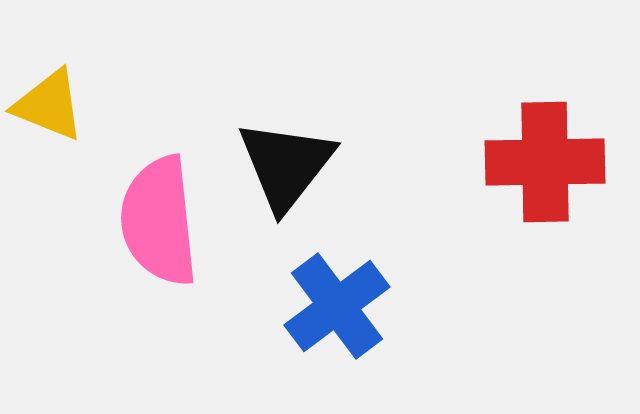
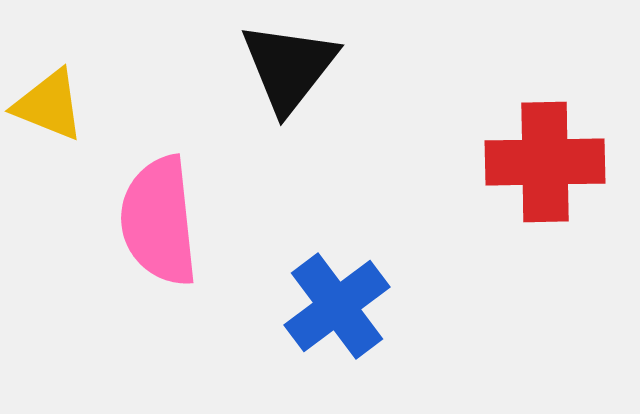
black triangle: moved 3 px right, 98 px up
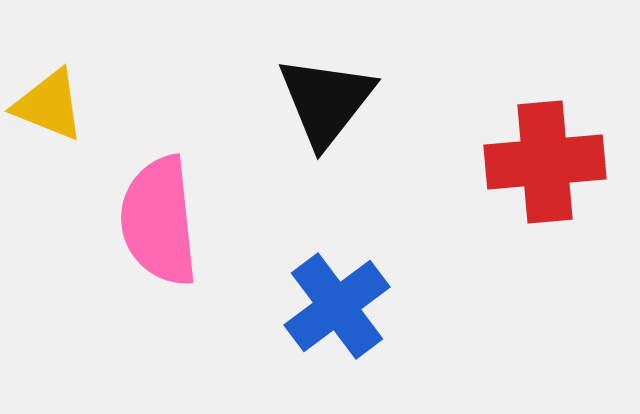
black triangle: moved 37 px right, 34 px down
red cross: rotated 4 degrees counterclockwise
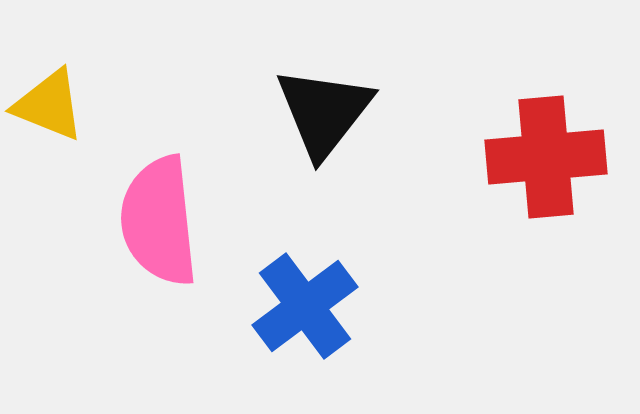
black triangle: moved 2 px left, 11 px down
red cross: moved 1 px right, 5 px up
blue cross: moved 32 px left
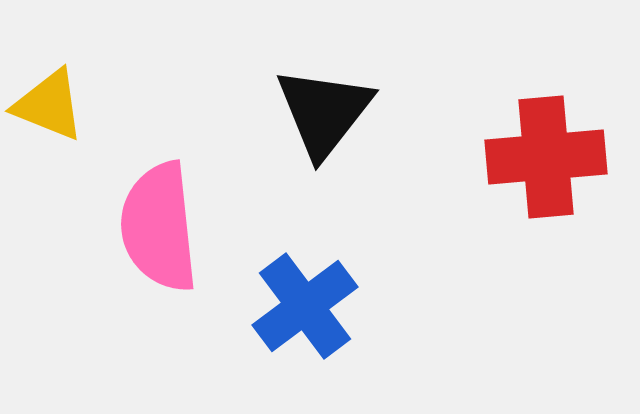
pink semicircle: moved 6 px down
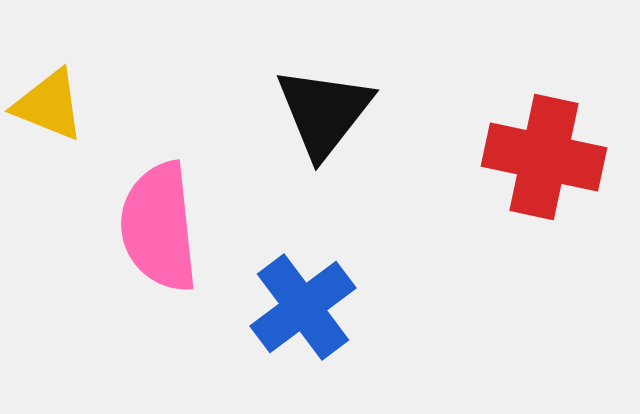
red cross: moved 2 px left; rotated 17 degrees clockwise
blue cross: moved 2 px left, 1 px down
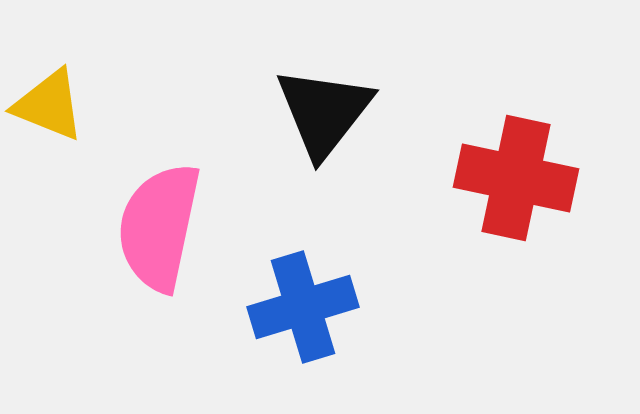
red cross: moved 28 px left, 21 px down
pink semicircle: rotated 18 degrees clockwise
blue cross: rotated 20 degrees clockwise
